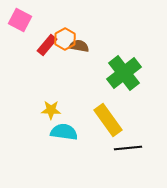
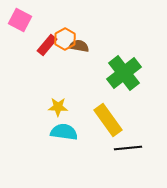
yellow star: moved 7 px right, 3 px up
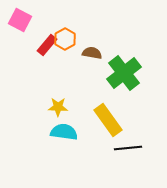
brown semicircle: moved 13 px right, 7 px down
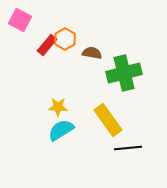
green cross: rotated 24 degrees clockwise
cyan semicircle: moved 3 px left, 2 px up; rotated 40 degrees counterclockwise
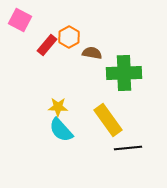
orange hexagon: moved 4 px right, 2 px up
green cross: rotated 12 degrees clockwise
cyan semicircle: rotated 100 degrees counterclockwise
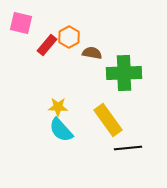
pink square: moved 1 px right, 3 px down; rotated 15 degrees counterclockwise
